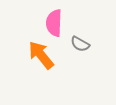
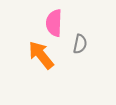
gray semicircle: rotated 108 degrees counterclockwise
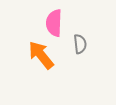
gray semicircle: rotated 18 degrees counterclockwise
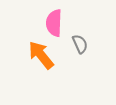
gray semicircle: rotated 18 degrees counterclockwise
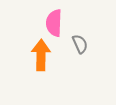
orange arrow: rotated 40 degrees clockwise
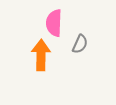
gray semicircle: rotated 48 degrees clockwise
